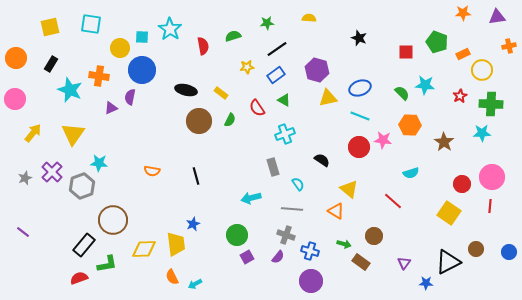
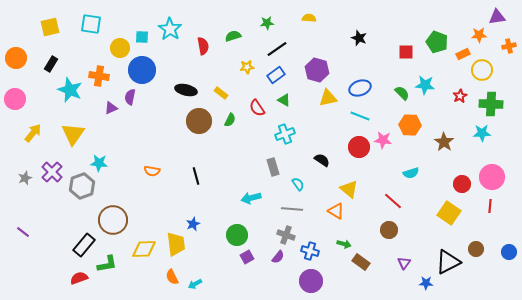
orange star at (463, 13): moved 16 px right, 22 px down
brown circle at (374, 236): moved 15 px right, 6 px up
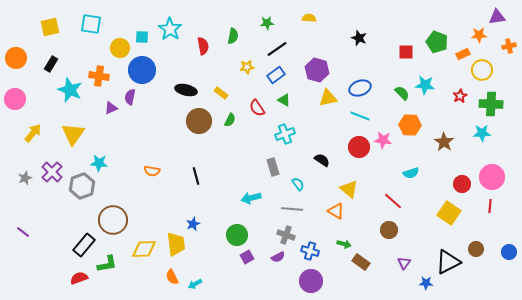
green semicircle at (233, 36): rotated 119 degrees clockwise
purple semicircle at (278, 257): rotated 24 degrees clockwise
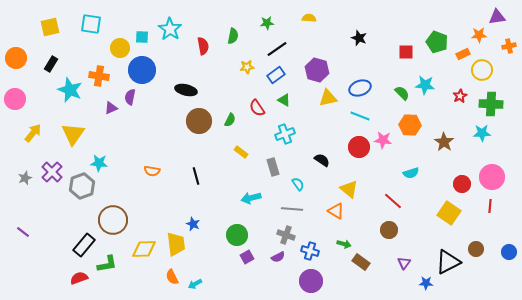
yellow rectangle at (221, 93): moved 20 px right, 59 px down
blue star at (193, 224): rotated 24 degrees counterclockwise
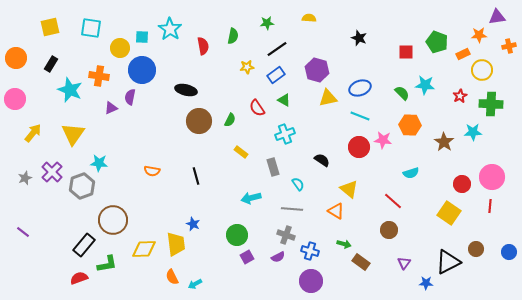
cyan square at (91, 24): moved 4 px down
cyan star at (482, 133): moved 9 px left, 1 px up
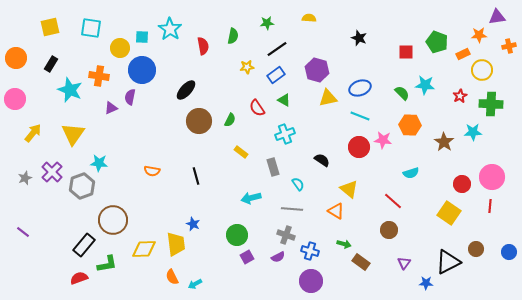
black ellipse at (186, 90): rotated 60 degrees counterclockwise
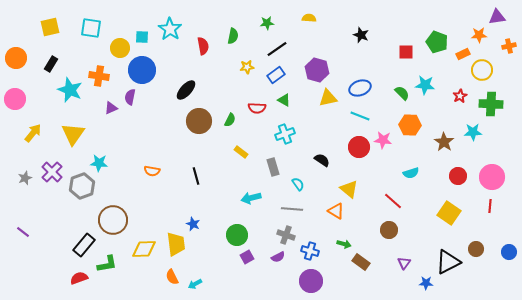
black star at (359, 38): moved 2 px right, 3 px up
red semicircle at (257, 108): rotated 54 degrees counterclockwise
red circle at (462, 184): moved 4 px left, 8 px up
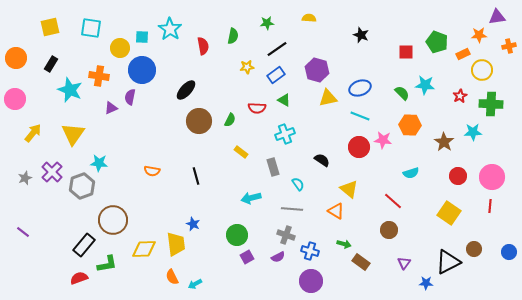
brown circle at (476, 249): moved 2 px left
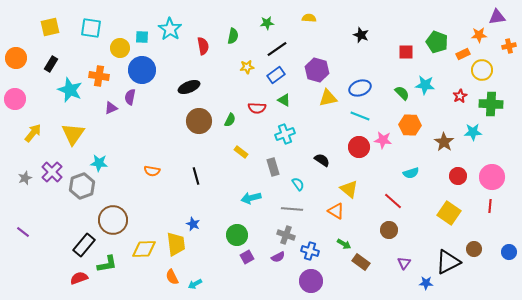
black ellipse at (186, 90): moved 3 px right, 3 px up; rotated 25 degrees clockwise
green arrow at (344, 244): rotated 16 degrees clockwise
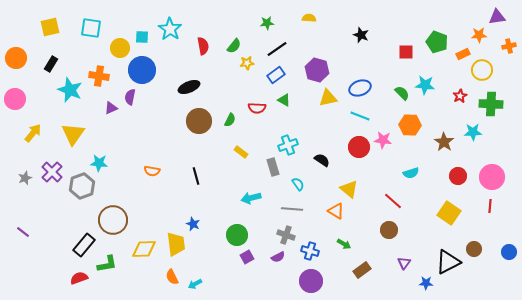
green semicircle at (233, 36): moved 1 px right, 10 px down; rotated 28 degrees clockwise
yellow star at (247, 67): moved 4 px up
cyan cross at (285, 134): moved 3 px right, 11 px down
brown rectangle at (361, 262): moved 1 px right, 8 px down; rotated 72 degrees counterclockwise
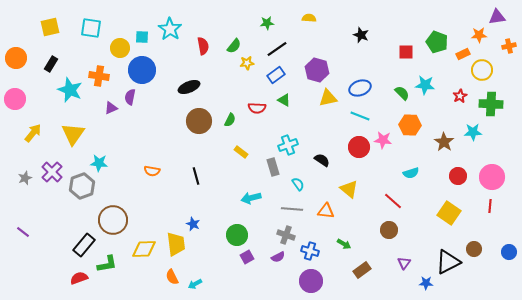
orange triangle at (336, 211): moved 10 px left; rotated 24 degrees counterclockwise
